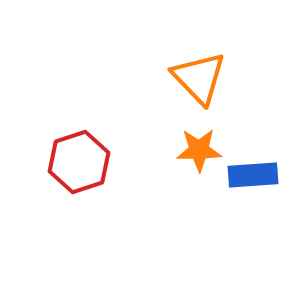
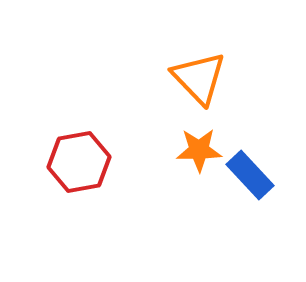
red hexagon: rotated 8 degrees clockwise
blue rectangle: moved 3 px left; rotated 51 degrees clockwise
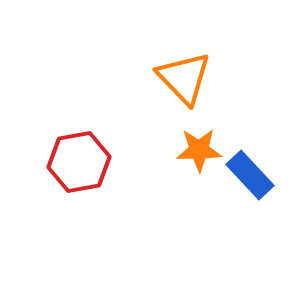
orange triangle: moved 15 px left
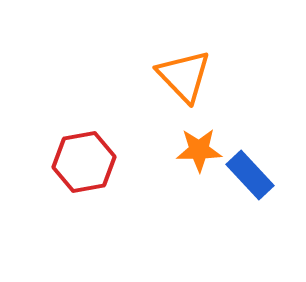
orange triangle: moved 2 px up
red hexagon: moved 5 px right
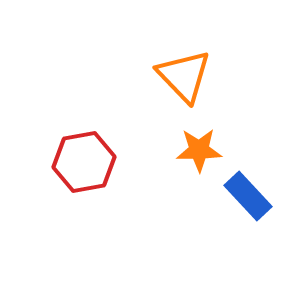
blue rectangle: moved 2 px left, 21 px down
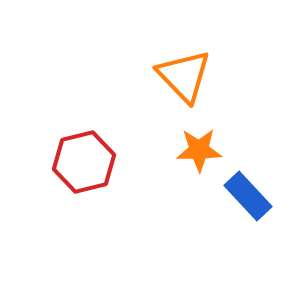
red hexagon: rotated 4 degrees counterclockwise
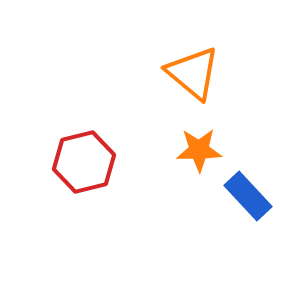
orange triangle: moved 9 px right, 3 px up; rotated 6 degrees counterclockwise
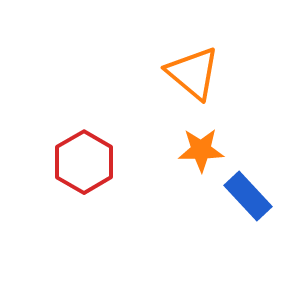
orange star: moved 2 px right
red hexagon: rotated 16 degrees counterclockwise
